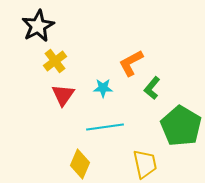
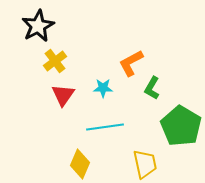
green L-shape: rotated 10 degrees counterclockwise
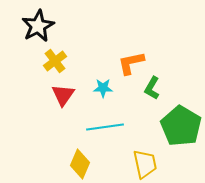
orange L-shape: rotated 16 degrees clockwise
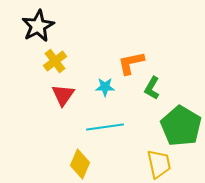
cyan star: moved 2 px right, 1 px up
yellow trapezoid: moved 14 px right
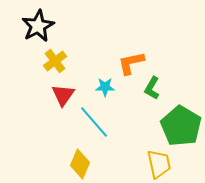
cyan line: moved 11 px left, 5 px up; rotated 57 degrees clockwise
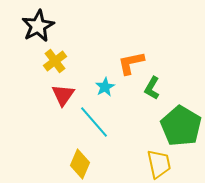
cyan star: rotated 30 degrees counterclockwise
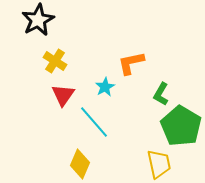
black star: moved 6 px up
yellow cross: rotated 20 degrees counterclockwise
green L-shape: moved 9 px right, 6 px down
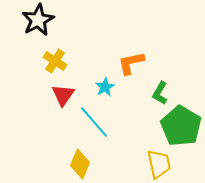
green L-shape: moved 1 px left, 1 px up
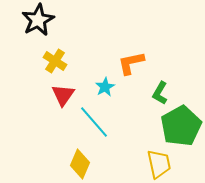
green pentagon: rotated 12 degrees clockwise
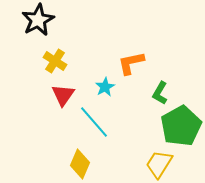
yellow trapezoid: rotated 136 degrees counterclockwise
